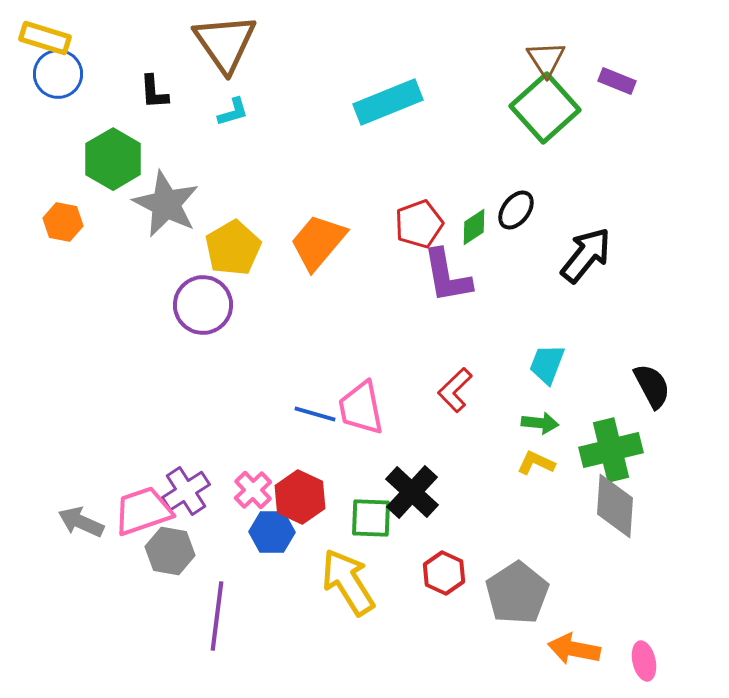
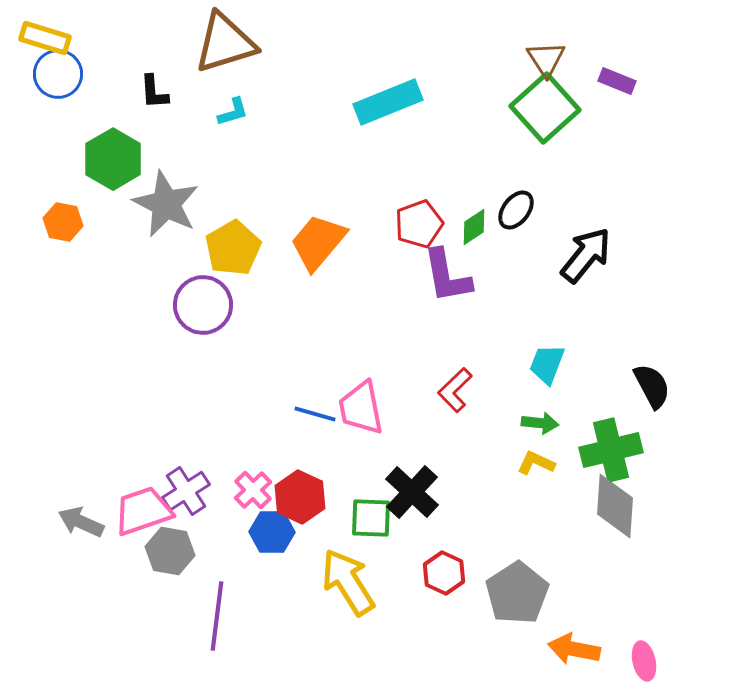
brown triangle at (225, 43): rotated 48 degrees clockwise
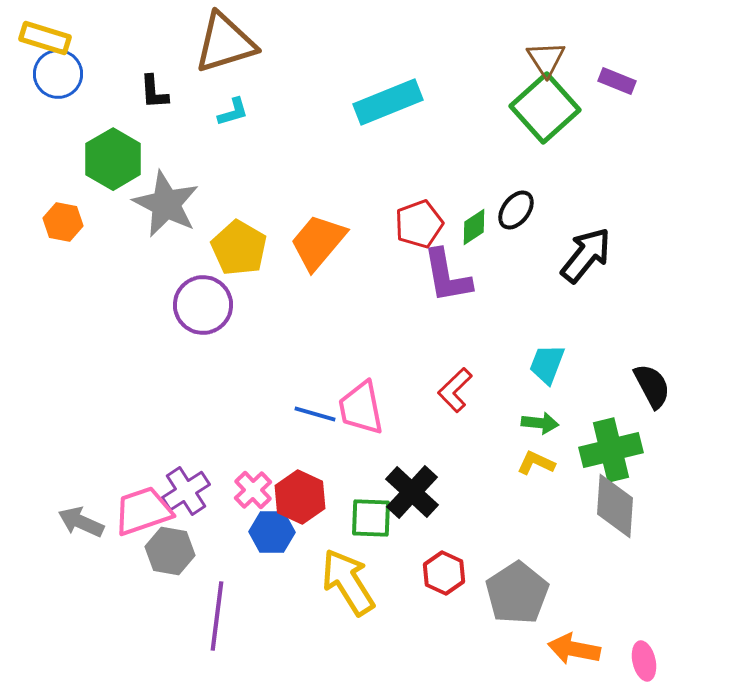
yellow pentagon at (233, 248): moved 6 px right; rotated 12 degrees counterclockwise
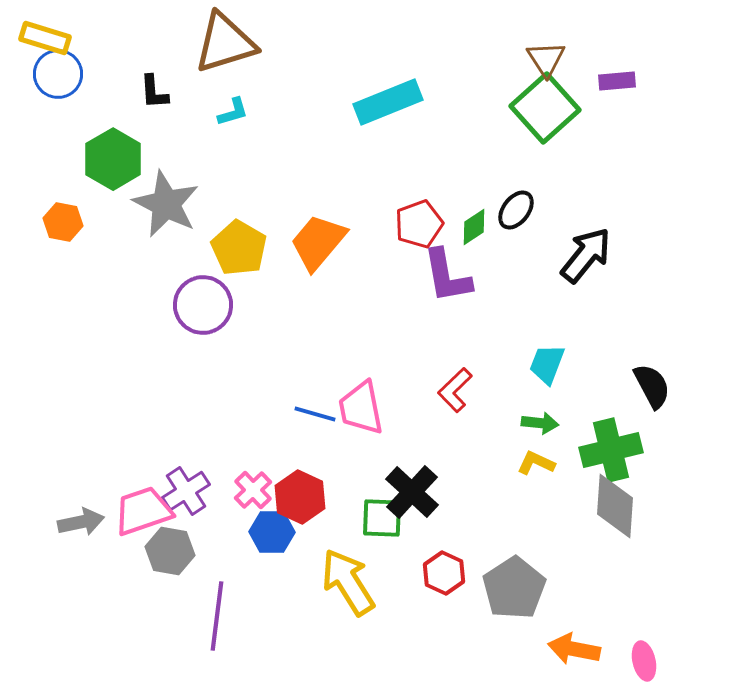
purple rectangle at (617, 81): rotated 27 degrees counterclockwise
green square at (371, 518): moved 11 px right
gray arrow at (81, 522): rotated 144 degrees clockwise
gray pentagon at (517, 593): moved 3 px left, 5 px up
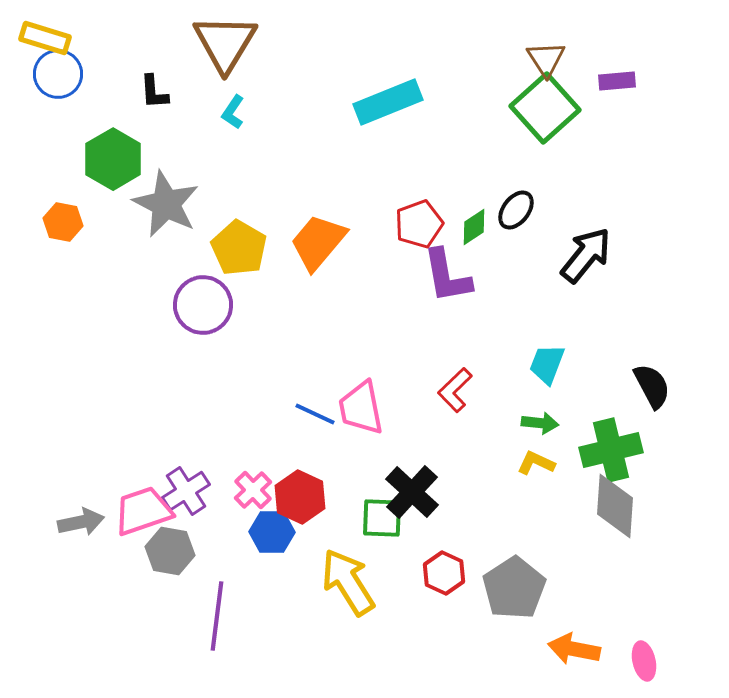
brown triangle at (225, 43): rotated 42 degrees counterclockwise
cyan L-shape at (233, 112): rotated 140 degrees clockwise
blue line at (315, 414): rotated 9 degrees clockwise
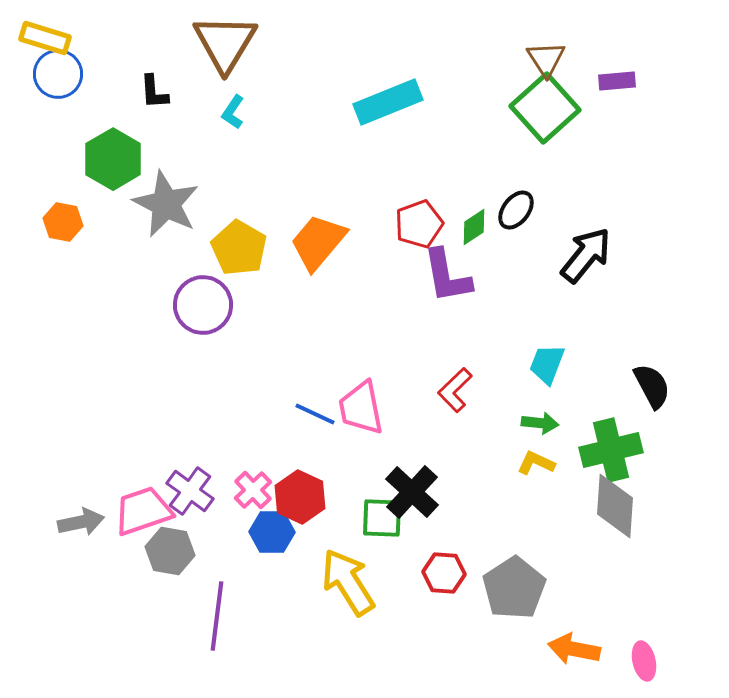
purple cross at (186, 491): moved 4 px right; rotated 21 degrees counterclockwise
red hexagon at (444, 573): rotated 21 degrees counterclockwise
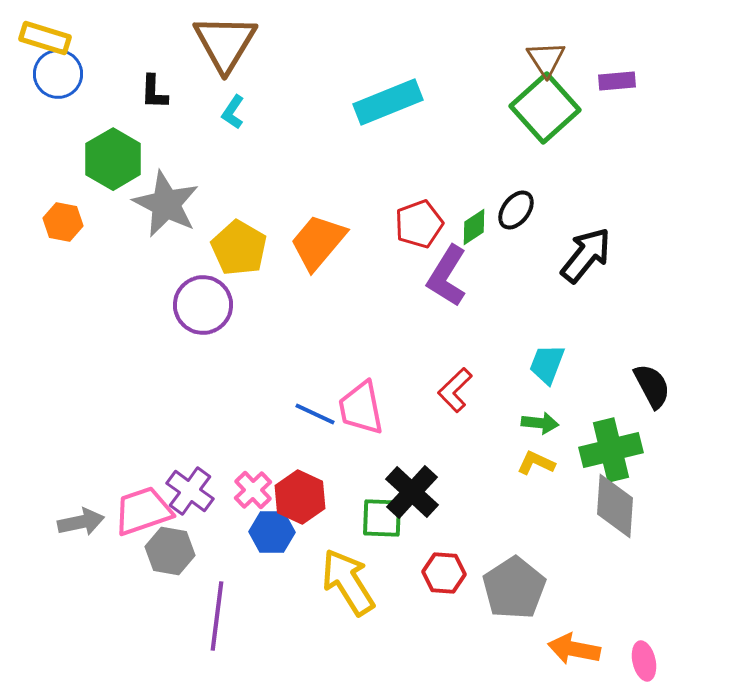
black L-shape at (154, 92): rotated 6 degrees clockwise
purple L-shape at (447, 276): rotated 42 degrees clockwise
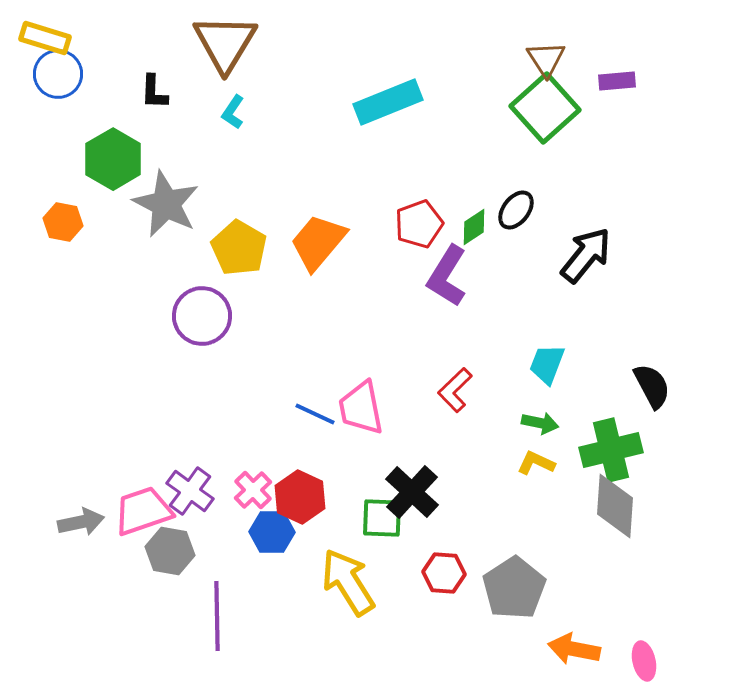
purple circle at (203, 305): moved 1 px left, 11 px down
green arrow at (540, 423): rotated 6 degrees clockwise
purple line at (217, 616): rotated 8 degrees counterclockwise
